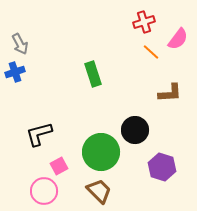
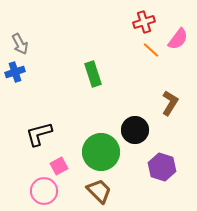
orange line: moved 2 px up
brown L-shape: moved 10 px down; rotated 55 degrees counterclockwise
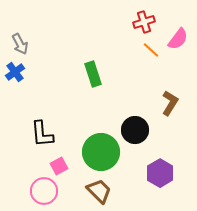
blue cross: rotated 18 degrees counterclockwise
black L-shape: moved 3 px right; rotated 80 degrees counterclockwise
purple hexagon: moved 2 px left, 6 px down; rotated 12 degrees clockwise
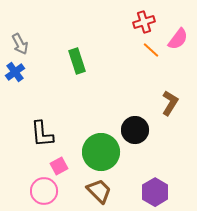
green rectangle: moved 16 px left, 13 px up
purple hexagon: moved 5 px left, 19 px down
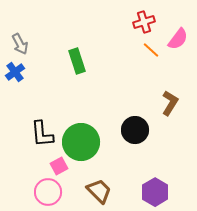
green circle: moved 20 px left, 10 px up
pink circle: moved 4 px right, 1 px down
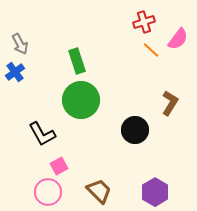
black L-shape: rotated 24 degrees counterclockwise
green circle: moved 42 px up
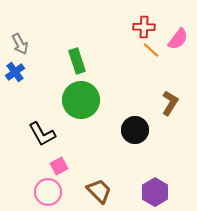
red cross: moved 5 px down; rotated 20 degrees clockwise
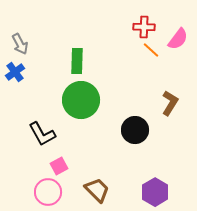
green rectangle: rotated 20 degrees clockwise
brown trapezoid: moved 2 px left, 1 px up
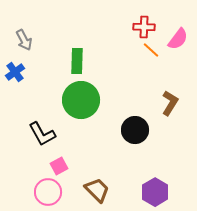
gray arrow: moved 4 px right, 4 px up
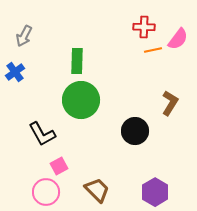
gray arrow: moved 4 px up; rotated 55 degrees clockwise
orange line: moved 2 px right; rotated 54 degrees counterclockwise
black circle: moved 1 px down
pink circle: moved 2 px left
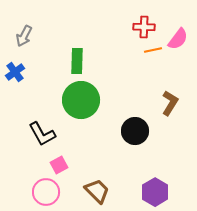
pink square: moved 1 px up
brown trapezoid: moved 1 px down
